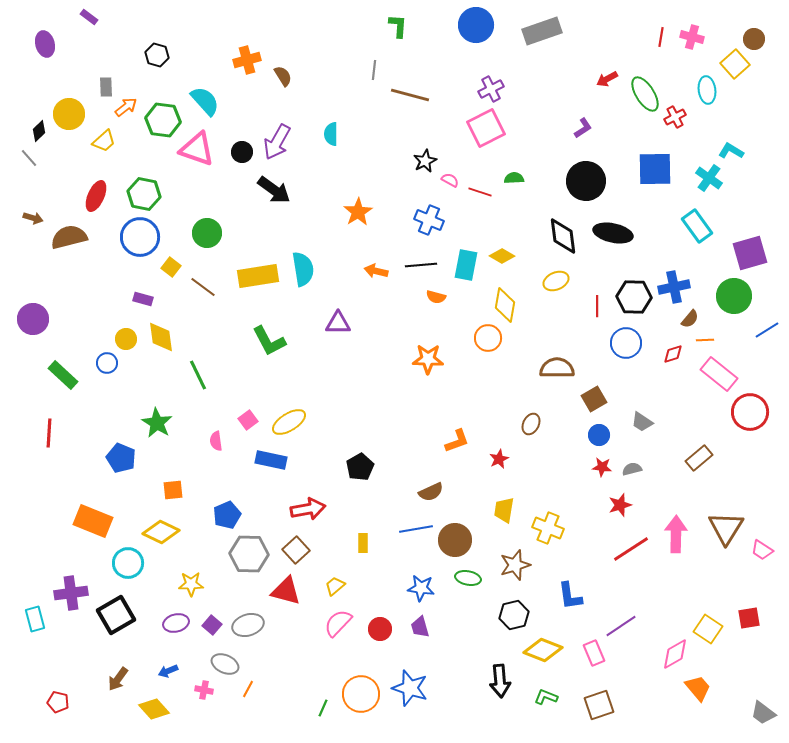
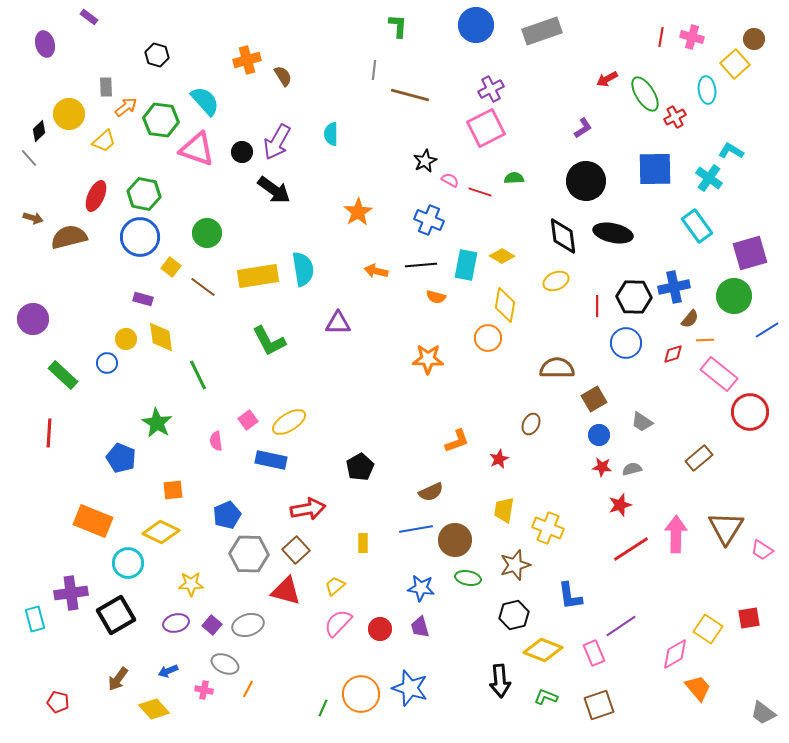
green hexagon at (163, 120): moved 2 px left
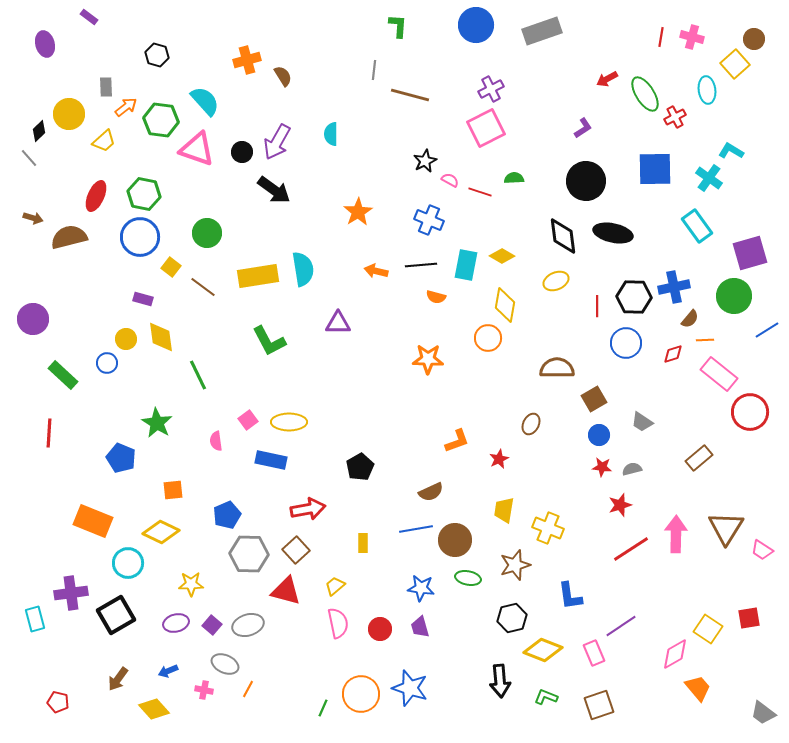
yellow ellipse at (289, 422): rotated 32 degrees clockwise
black hexagon at (514, 615): moved 2 px left, 3 px down
pink semicircle at (338, 623): rotated 124 degrees clockwise
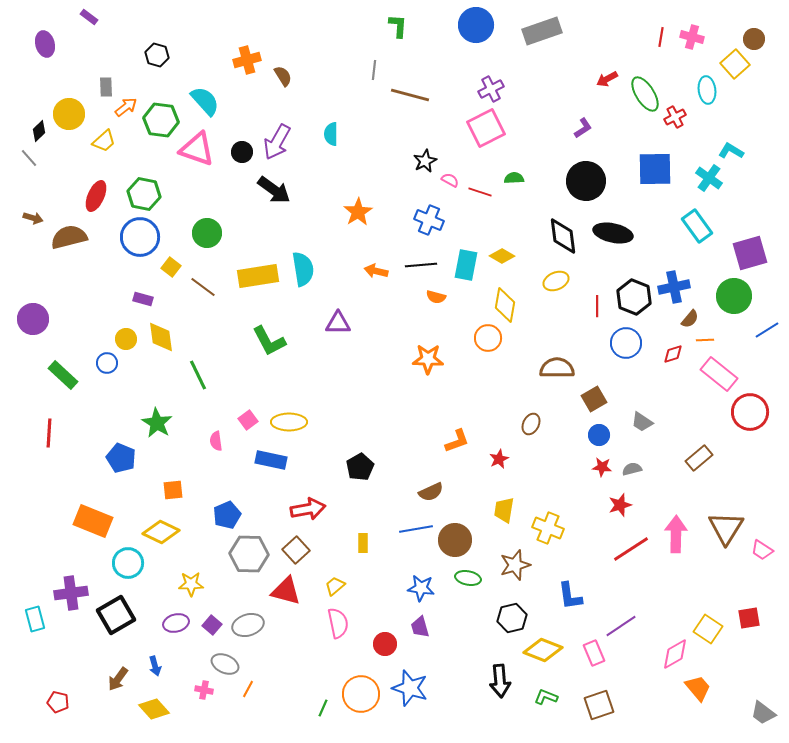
black hexagon at (634, 297): rotated 20 degrees clockwise
red circle at (380, 629): moved 5 px right, 15 px down
blue arrow at (168, 671): moved 13 px left, 5 px up; rotated 84 degrees counterclockwise
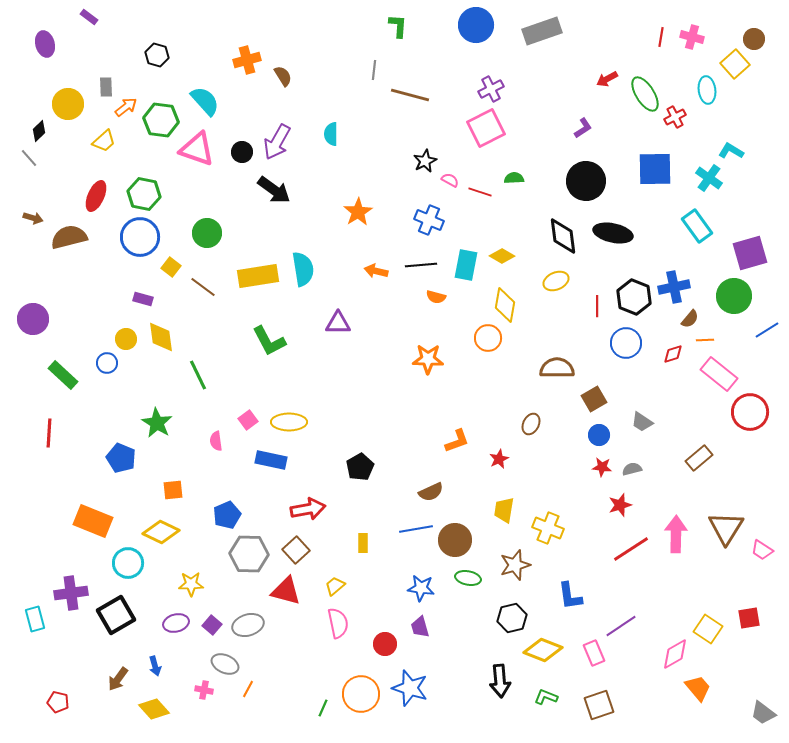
yellow circle at (69, 114): moved 1 px left, 10 px up
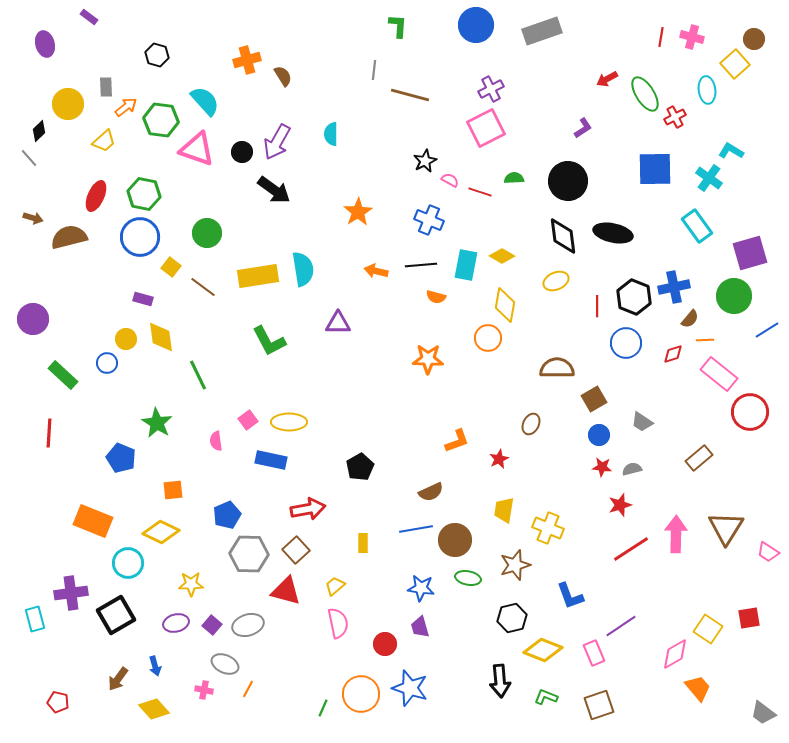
black circle at (586, 181): moved 18 px left
pink trapezoid at (762, 550): moved 6 px right, 2 px down
blue L-shape at (570, 596): rotated 12 degrees counterclockwise
